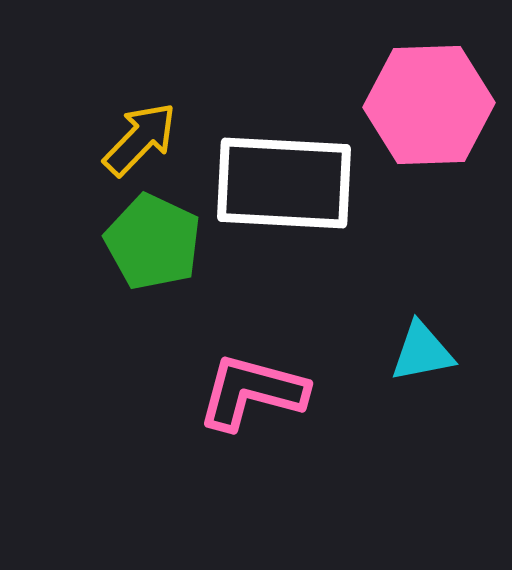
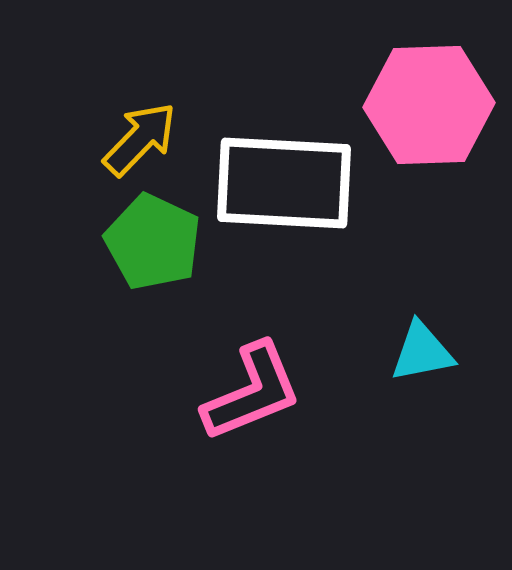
pink L-shape: rotated 143 degrees clockwise
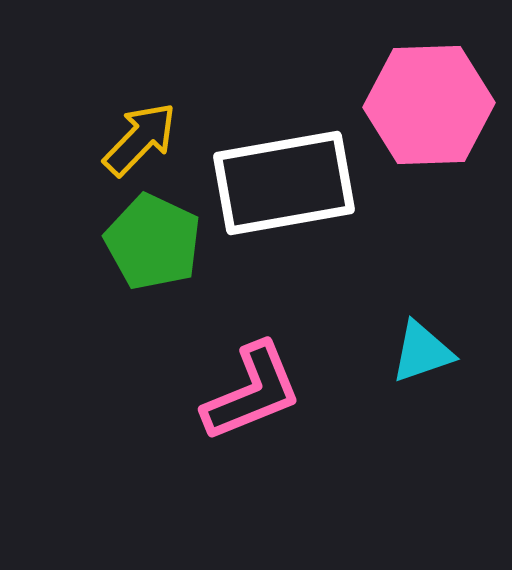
white rectangle: rotated 13 degrees counterclockwise
cyan triangle: rotated 8 degrees counterclockwise
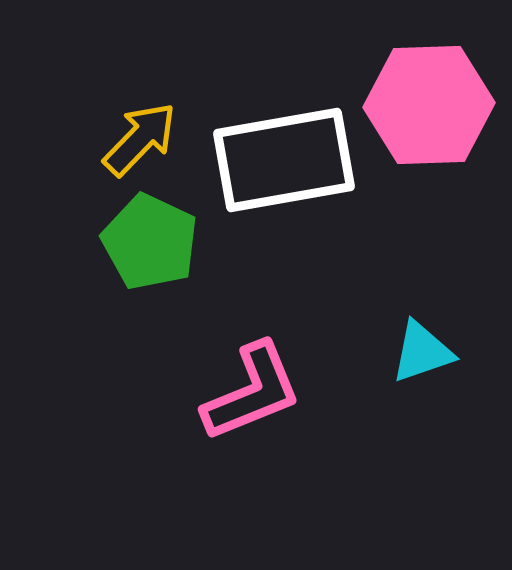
white rectangle: moved 23 px up
green pentagon: moved 3 px left
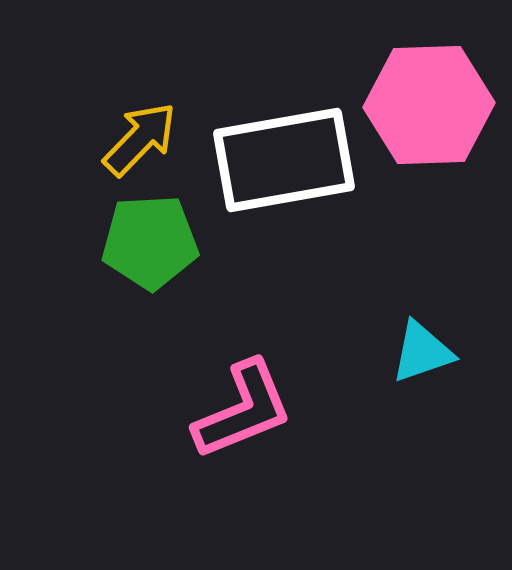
green pentagon: rotated 28 degrees counterclockwise
pink L-shape: moved 9 px left, 18 px down
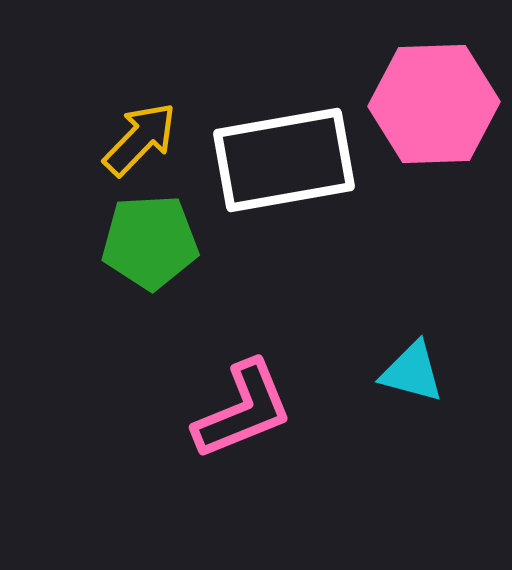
pink hexagon: moved 5 px right, 1 px up
cyan triangle: moved 10 px left, 20 px down; rotated 34 degrees clockwise
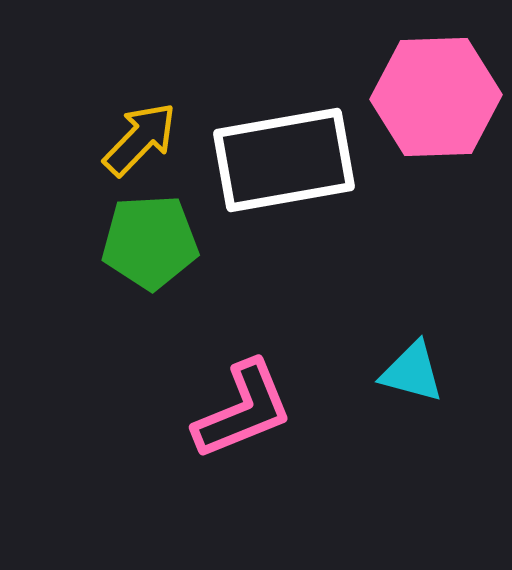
pink hexagon: moved 2 px right, 7 px up
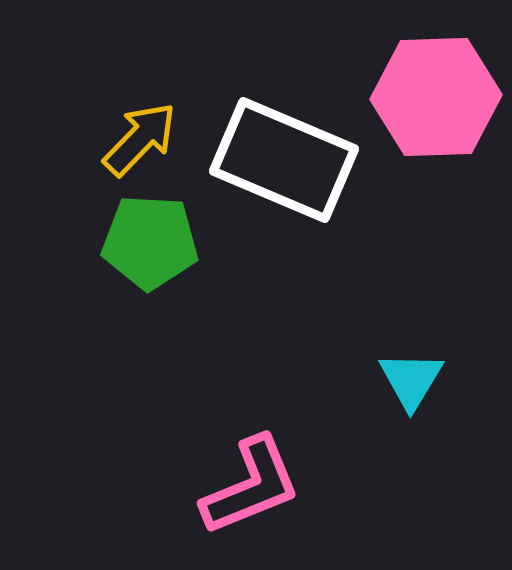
white rectangle: rotated 33 degrees clockwise
green pentagon: rotated 6 degrees clockwise
cyan triangle: moved 1 px left, 8 px down; rotated 46 degrees clockwise
pink L-shape: moved 8 px right, 76 px down
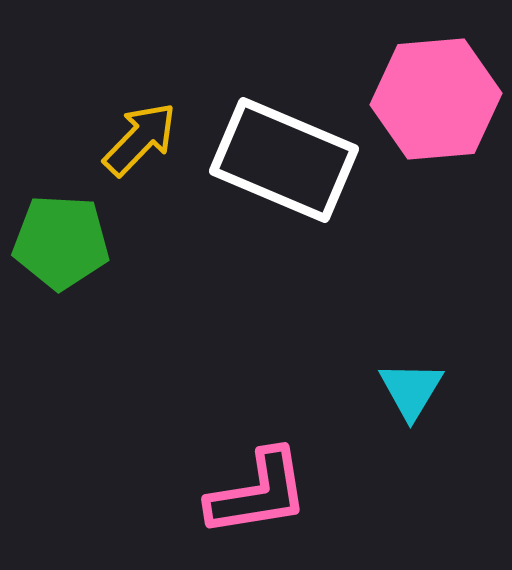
pink hexagon: moved 2 px down; rotated 3 degrees counterclockwise
green pentagon: moved 89 px left
cyan triangle: moved 10 px down
pink L-shape: moved 7 px right, 7 px down; rotated 13 degrees clockwise
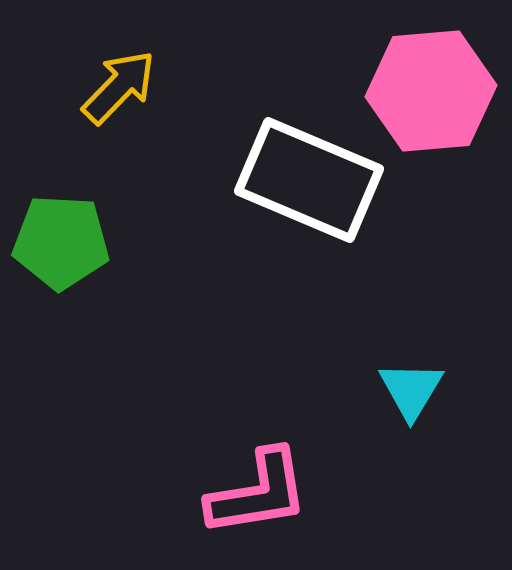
pink hexagon: moved 5 px left, 8 px up
yellow arrow: moved 21 px left, 52 px up
white rectangle: moved 25 px right, 20 px down
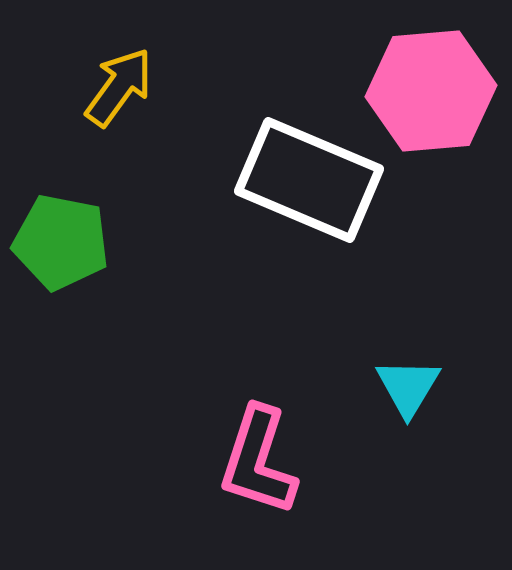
yellow arrow: rotated 8 degrees counterclockwise
green pentagon: rotated 8 degrees clockwise
cyan triangle: moved 3 px left, 3 px up
pink L-shape: moved 32 px up; rotated 117 degrees clockwise
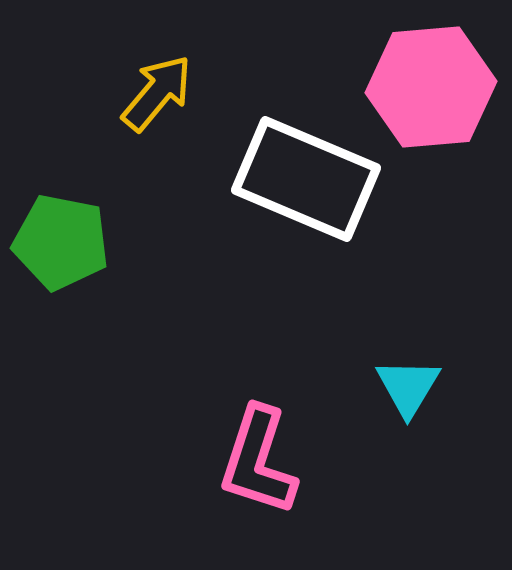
yellow arrow: moved 38 px right, 6 px down; rotated 4 degrees clockwise
pink hexagon: moved 4 px up
white rectangle: moved 3 px left, 1 px up
